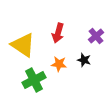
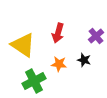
green cross: moved 1 px down
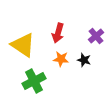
orange star: moved 2 px right, 5 px up
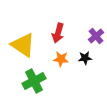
black star: moved 1 px right, 2 px up; rotated 24 degrees counterclockwise
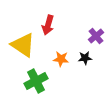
red arrow: moved 10 px left, 8 px up
green cross: moved 2 px right
